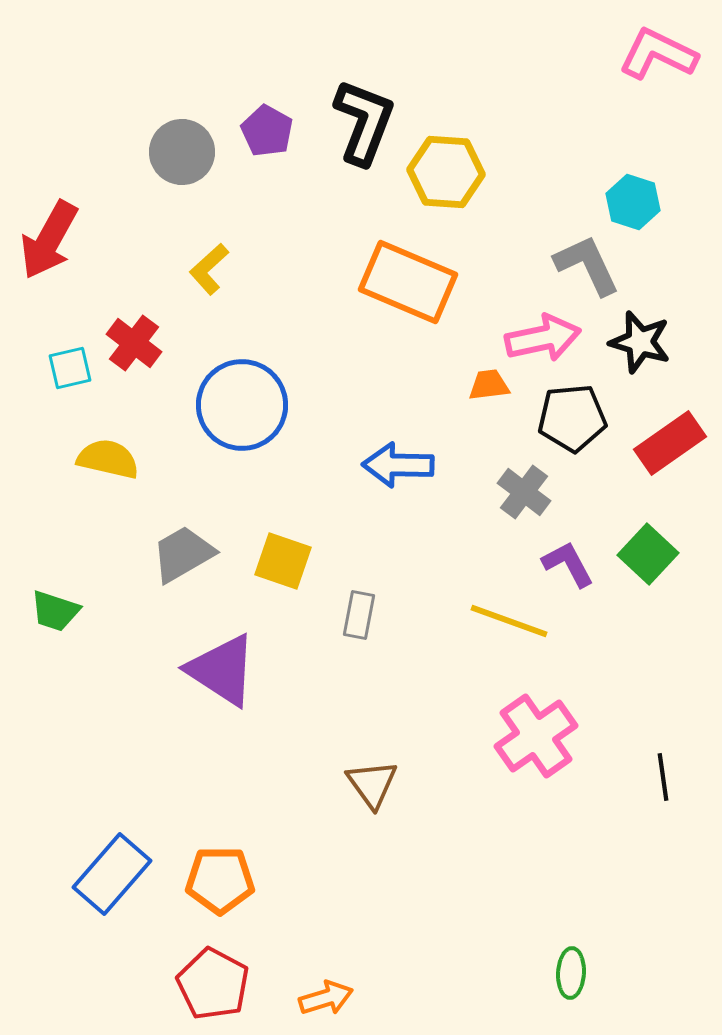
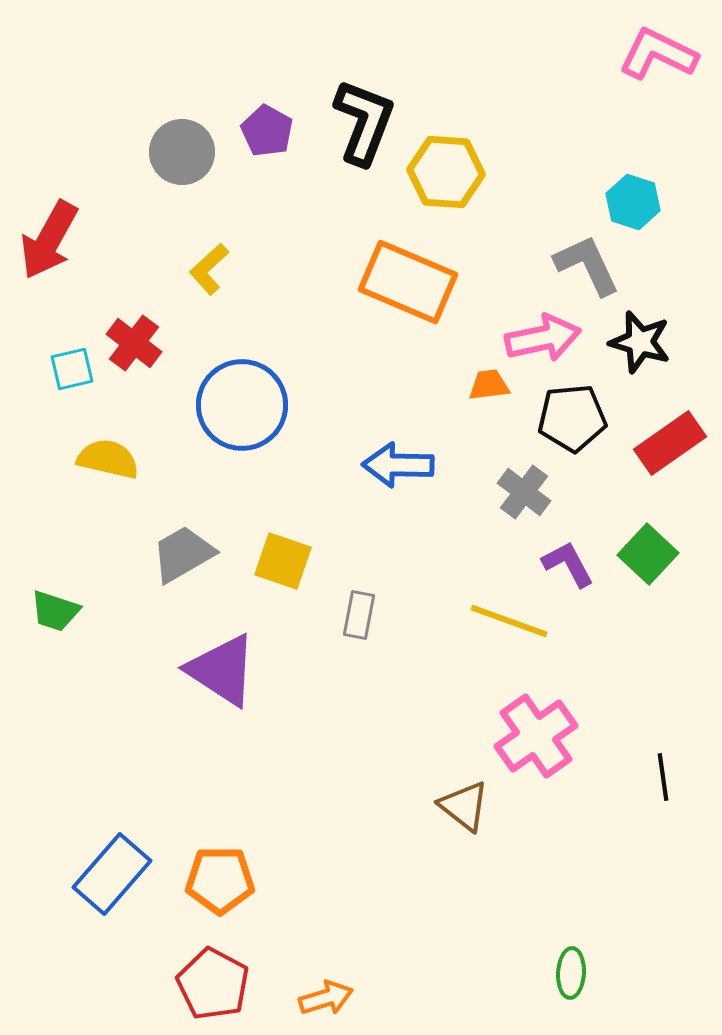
cyan square: moved 2 px right, 1 px down
brown triangle: moved 92 px right, 22 px down; rotated 16 degrees counterclockwise
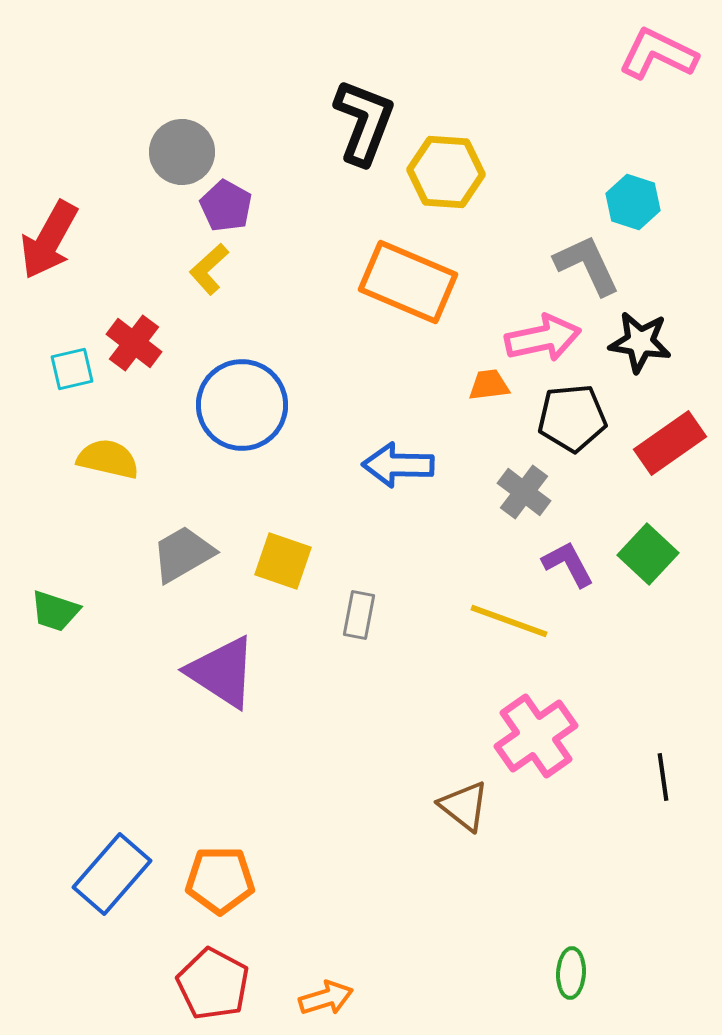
purple pentagon: moved 41 px left, 75 px down
black star: rotated 8 degrees counterclockwise
purple triangle: moved 2 px down
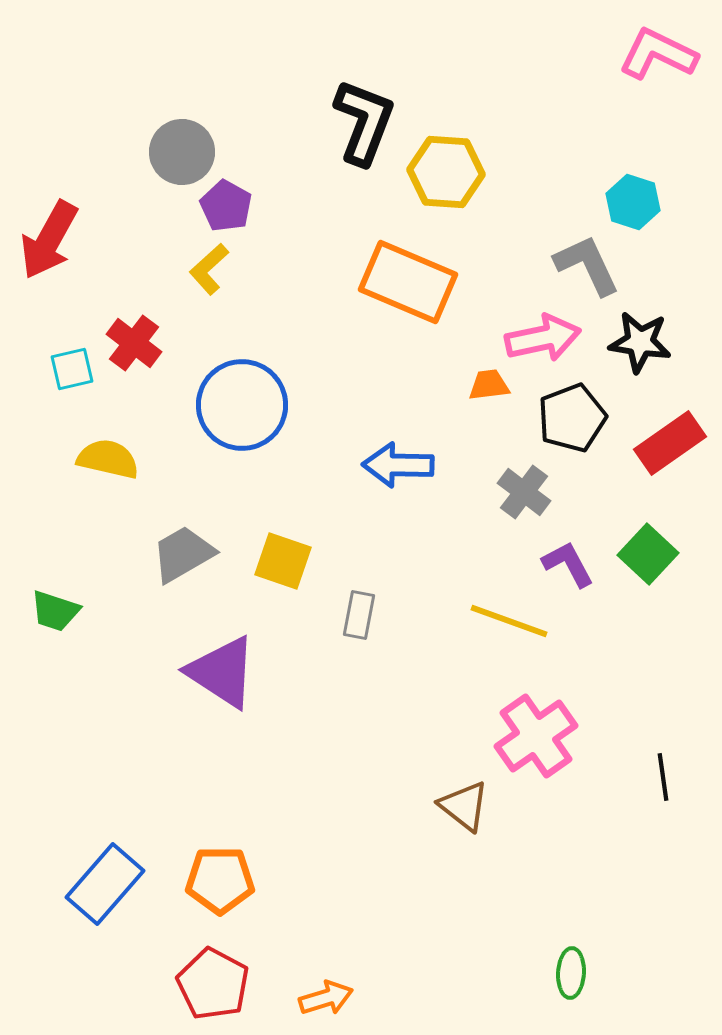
black pentagon: rotated 16 degrees counterclockwise
blue rectangle: moved 7 px left, 10 px down
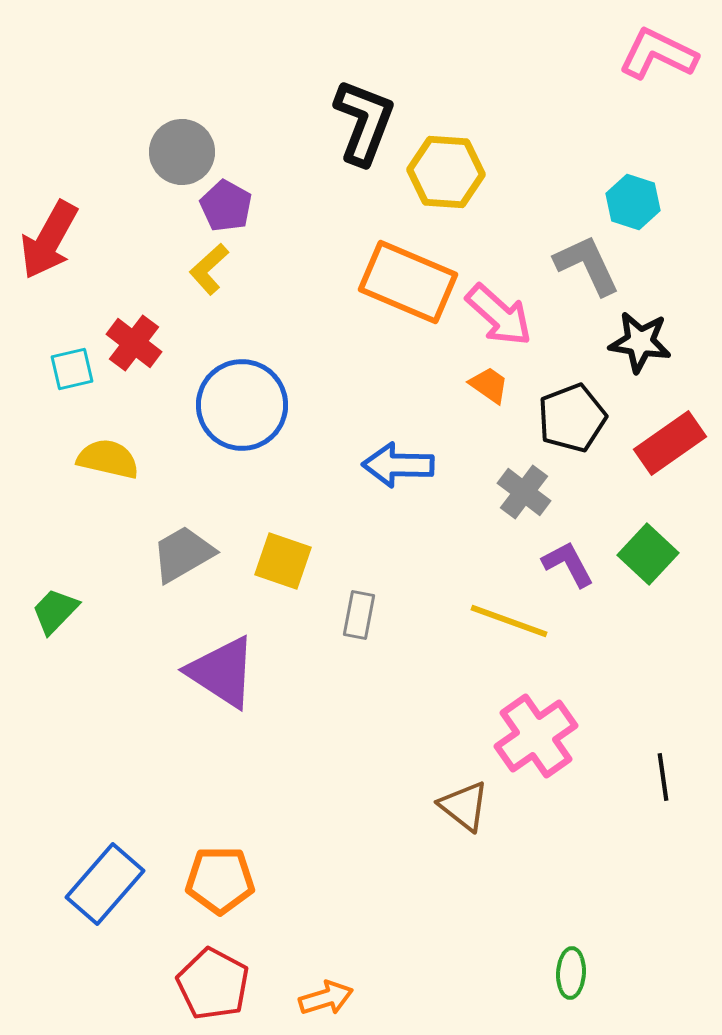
pink arrow: moved 44 px left, 23 px up; rotated 54 degrees clockwise
orange trapezoid: rotated 42 degrees clockwise
green trapezoid: rotated 116 degrees clockwise
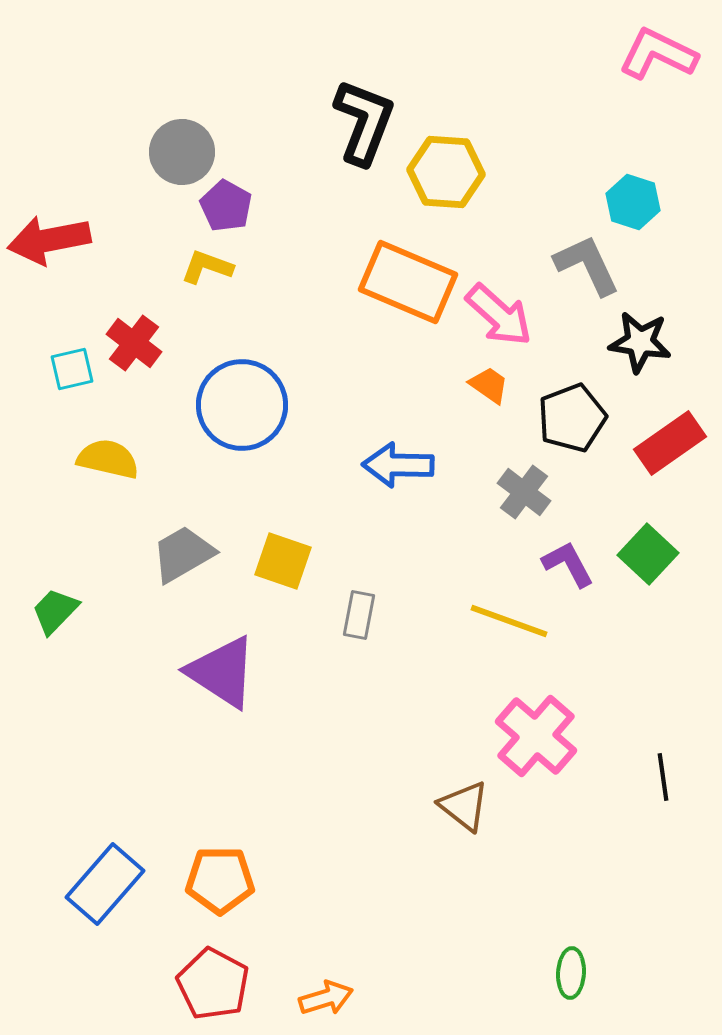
red arrow: rotated 50 degrees clockwise
yellow L-shape: moved 2 px left, 2 px up; rotated 62 degrees clockwise
pink cross: rotated 14 degrees counterclockwise
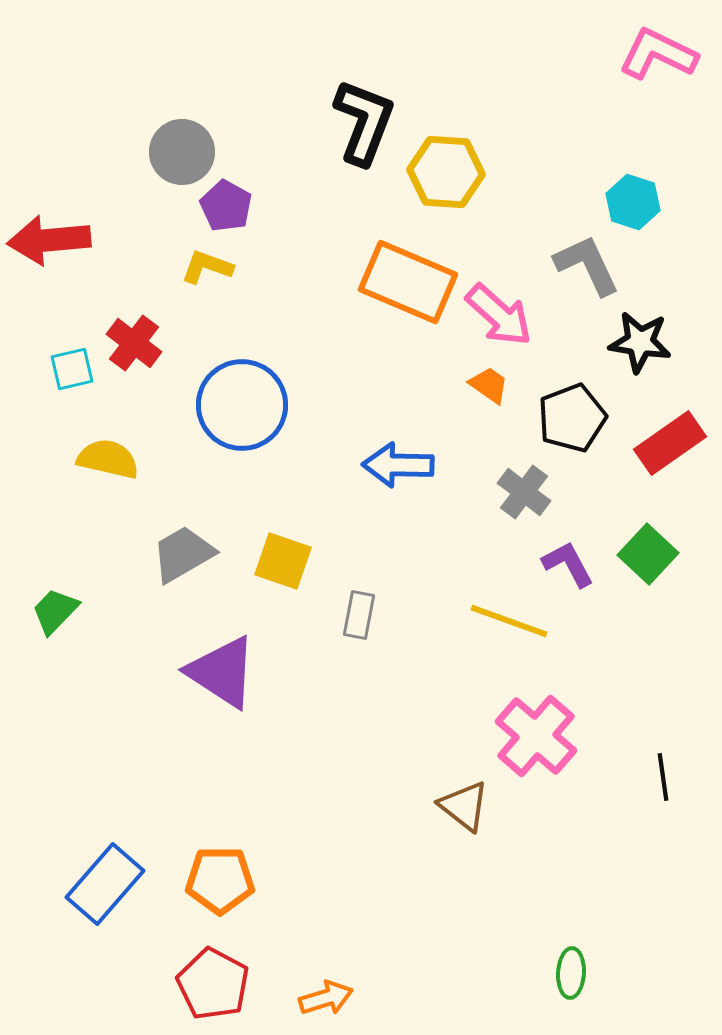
red arrow: rotated 6 degrees clockwise
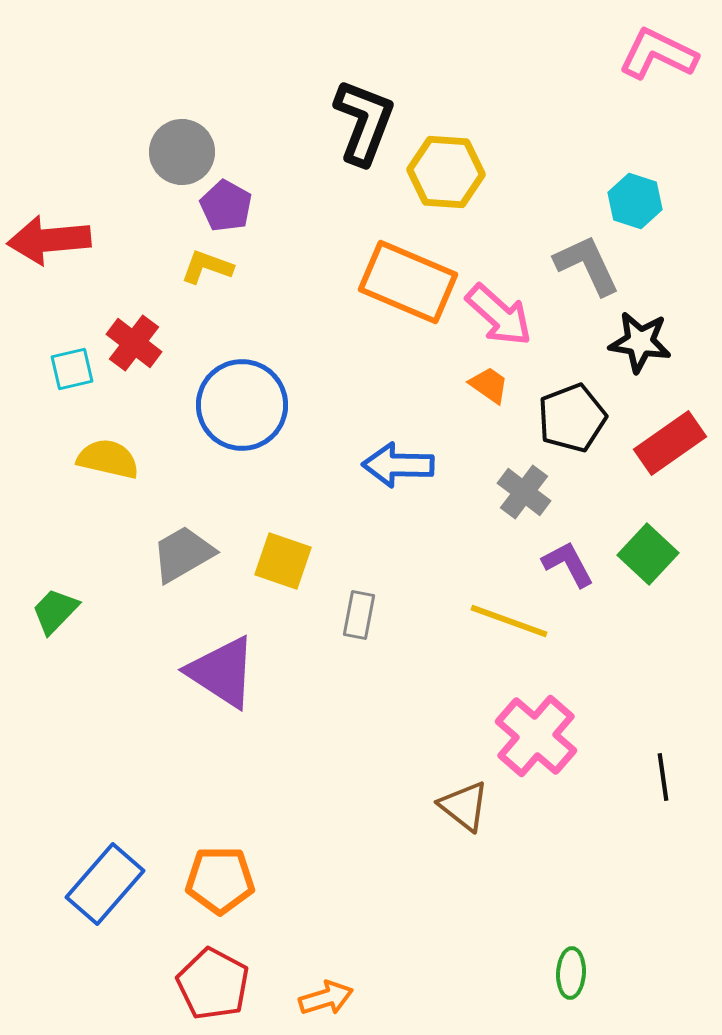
cyan hexagon: moved 2 px right, 1 px up
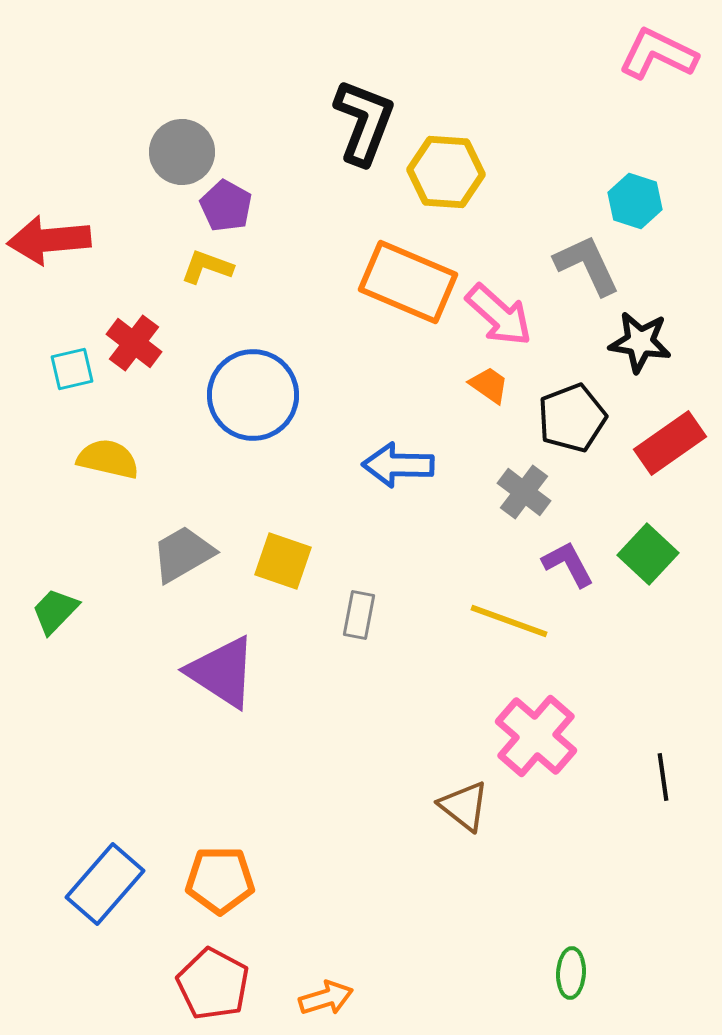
blue circle: moved 11 px right, 10 px up
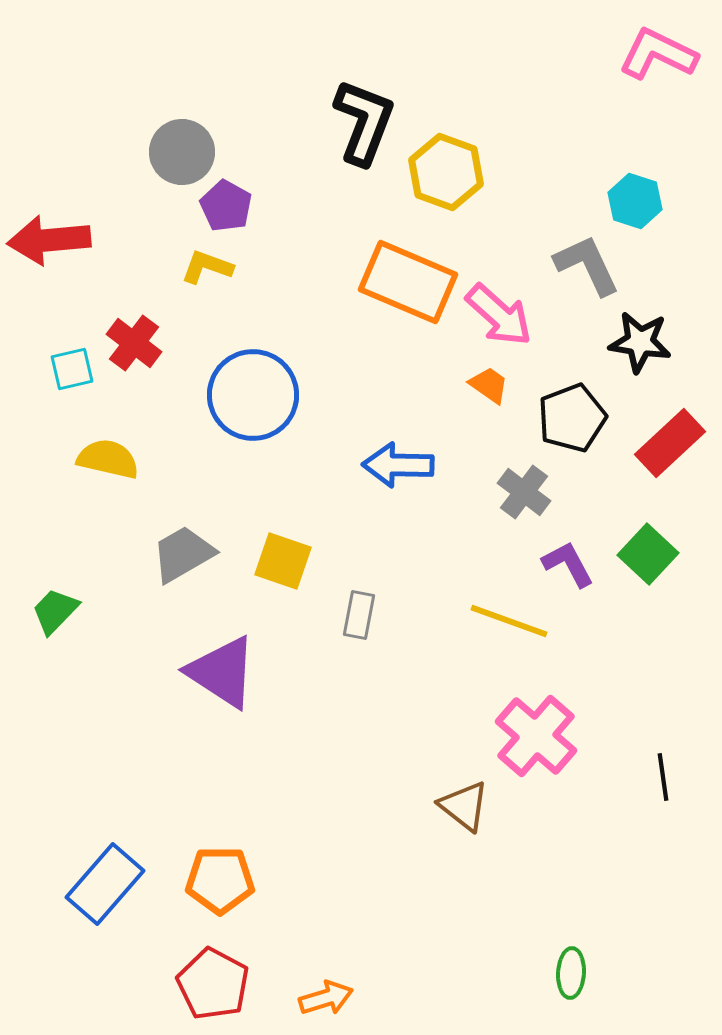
yellow hexagon: rotated 16 degrees clockwise
red rectangle: rotated 8 degrees counterclockwise
